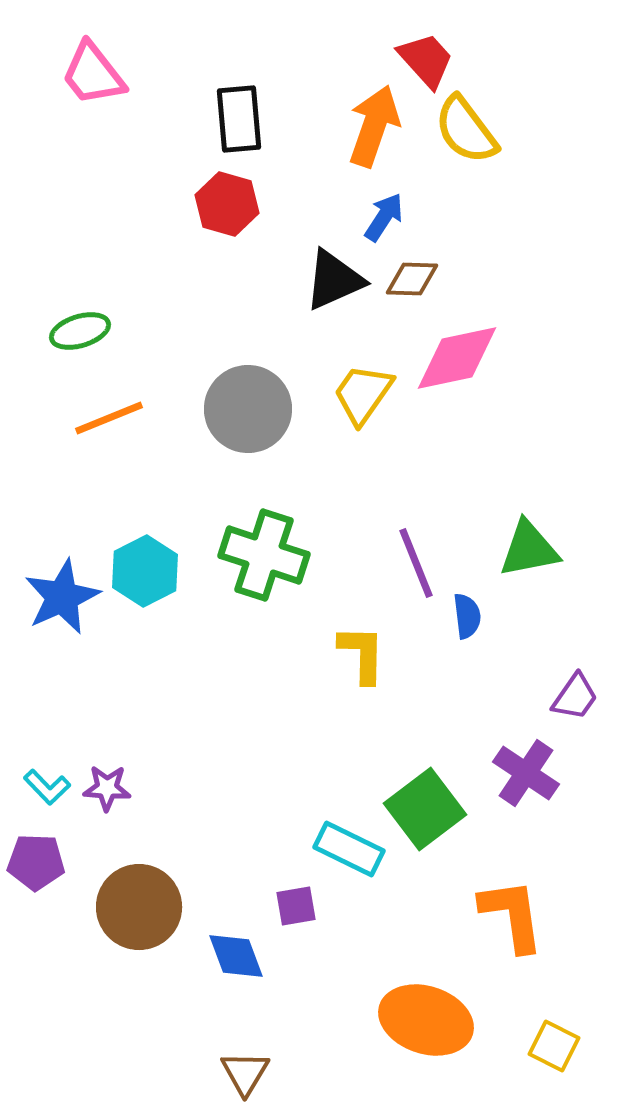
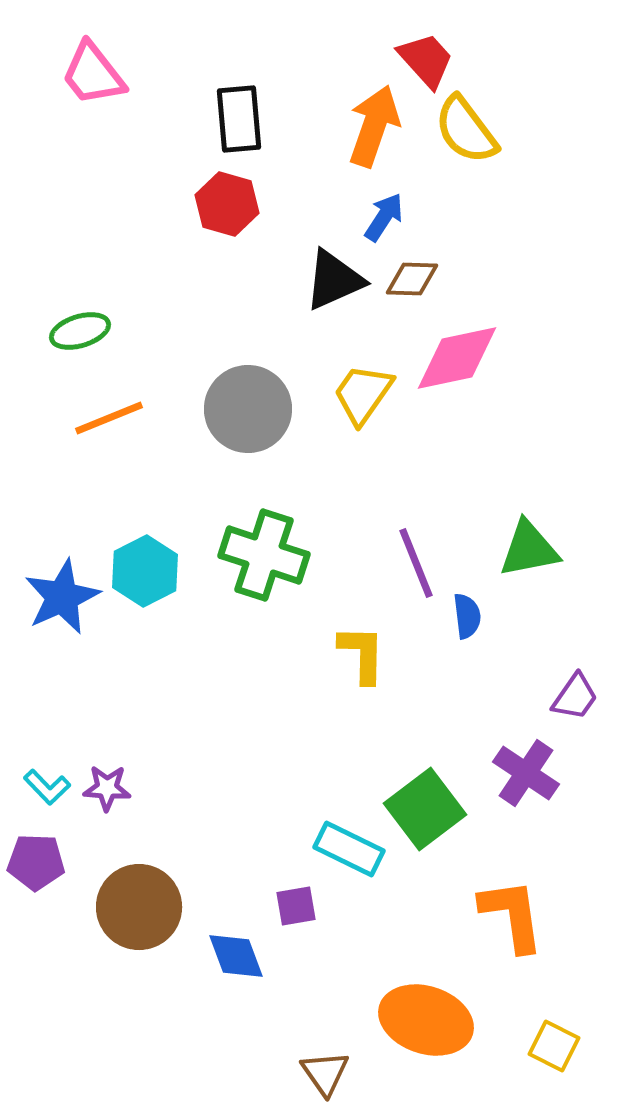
brown triangle: moved 80 px right; rotated 6 degrees counterclockwise
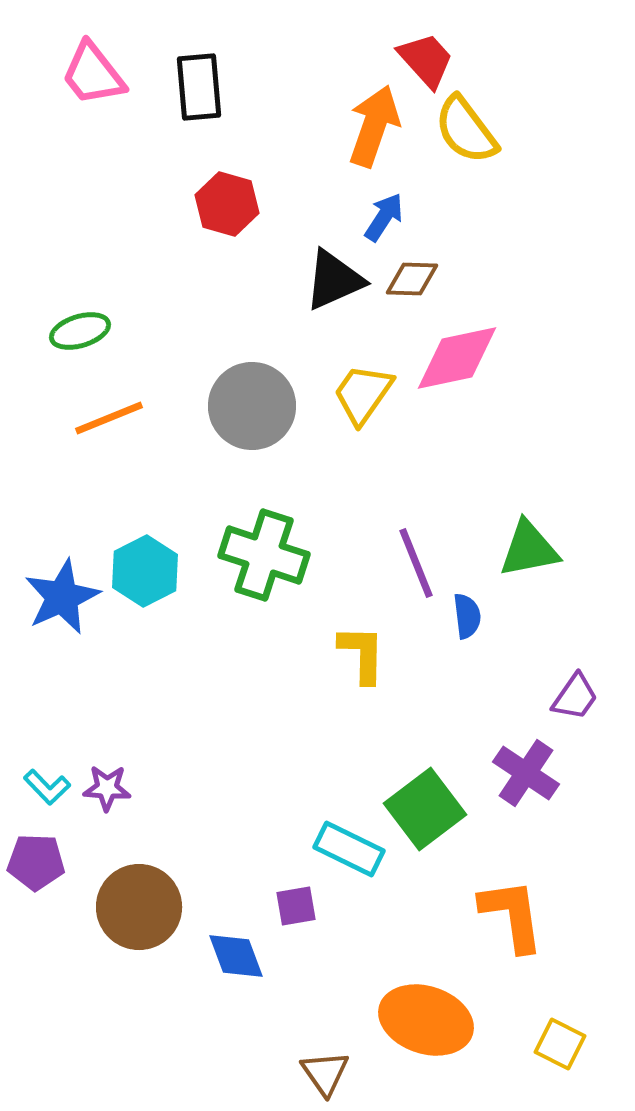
black rectangle: moved 40 px left, 32 px up
gray circle: moved 4 px right, 3 px up
yellow square: moved 6 px right, 2 px up
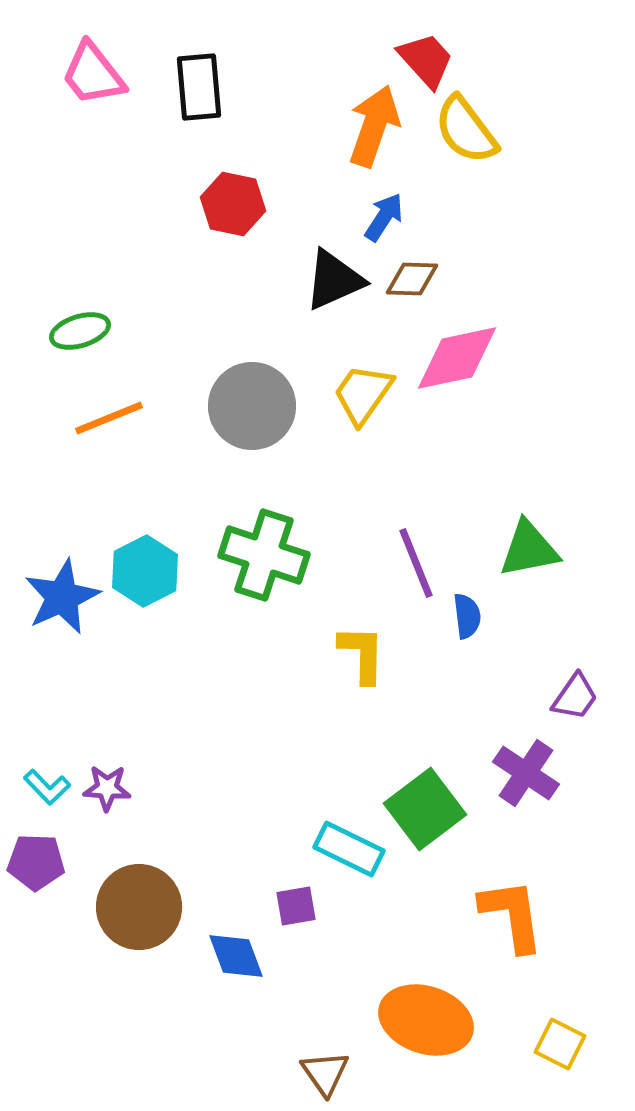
red hexagon: moved 6 px right; rotated 4 degrees counterclockwise
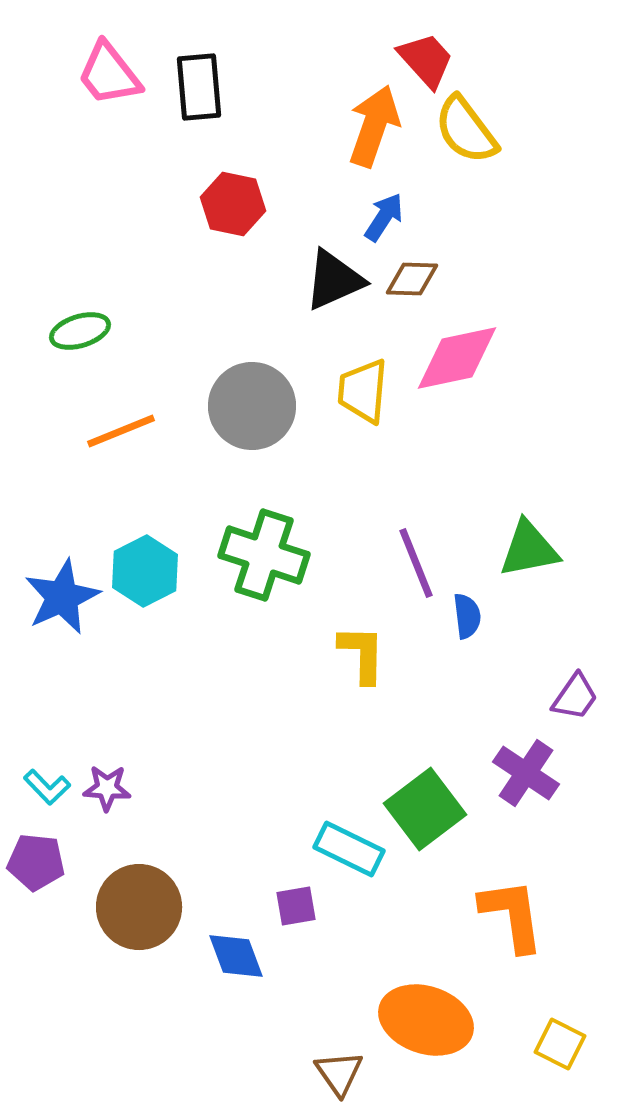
pink trapezoid: moved 16 px right
yellow trapezoid: moved 3 px up; rotated 30 degrees counterclockwise
orange line: moved 12 px right, 13 px down
purple pentagon: rotated 4 degrees clockwise
brown triangle: moved 14 px right
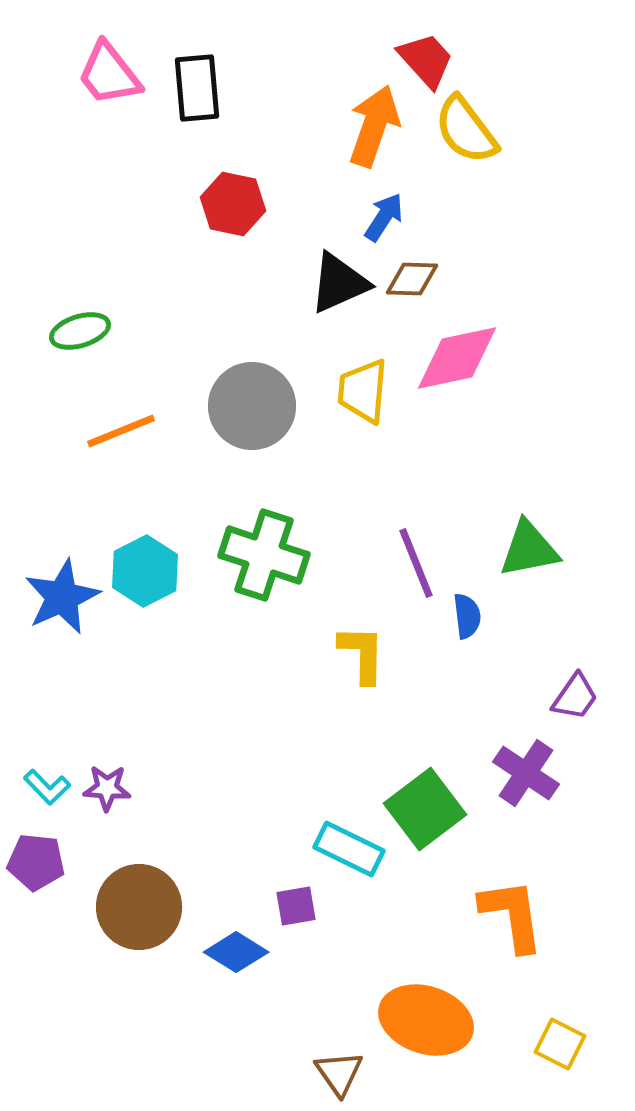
black rectangle: moved 2 px left, 1 px down
black triangle: moved 5 px right, 3 px down
blue diamond: moved 4 px up; rotated 38 degrees counterclockwise
